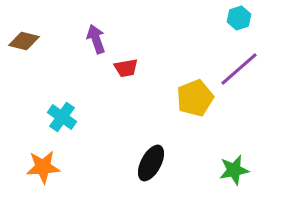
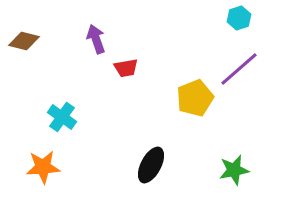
black ellipse: moved 2 px down
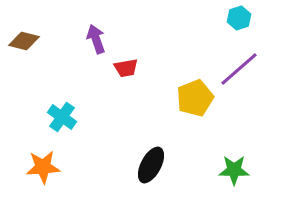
green star: rotated 12 degrees clockwise
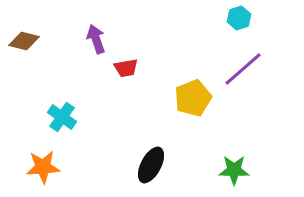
purple line: moved 4 px right
yellow pentagon: moved 2 px left
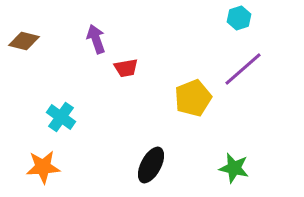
cyan cross: moved 1 px left
green star: moved 2 px up; rotated 12 degrees clockwise
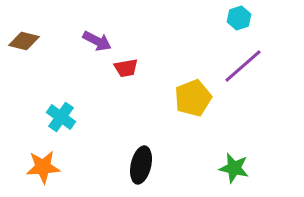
purple arrow: moved 1 px right, 2 px down; rotated 136 degrees clockwise
purple line: moved 3 px up
black ellipse: moved 10 px left; rotated 15 degrees counterclockwise
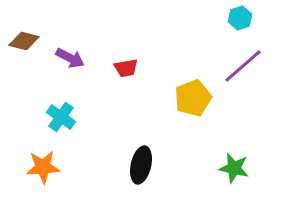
cyan hexagon: moved 1 px right
purple arrow: moved 27 px left, 17 px down
